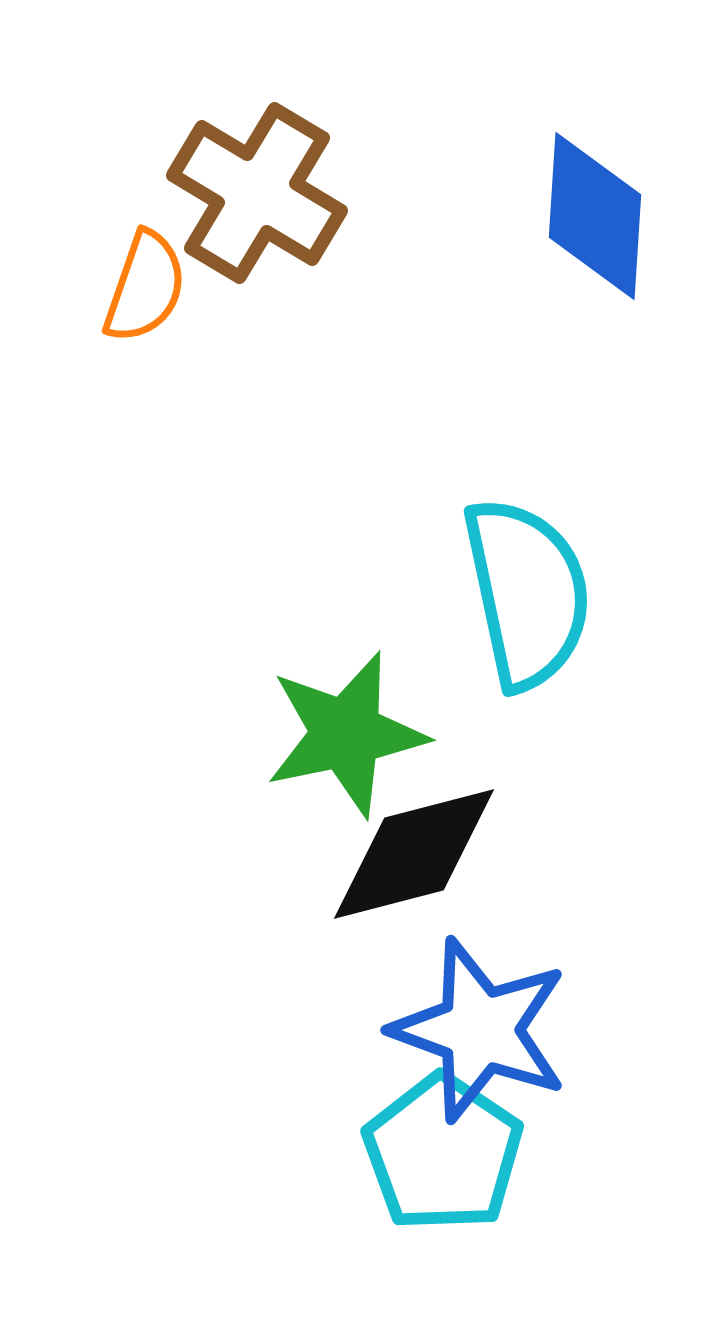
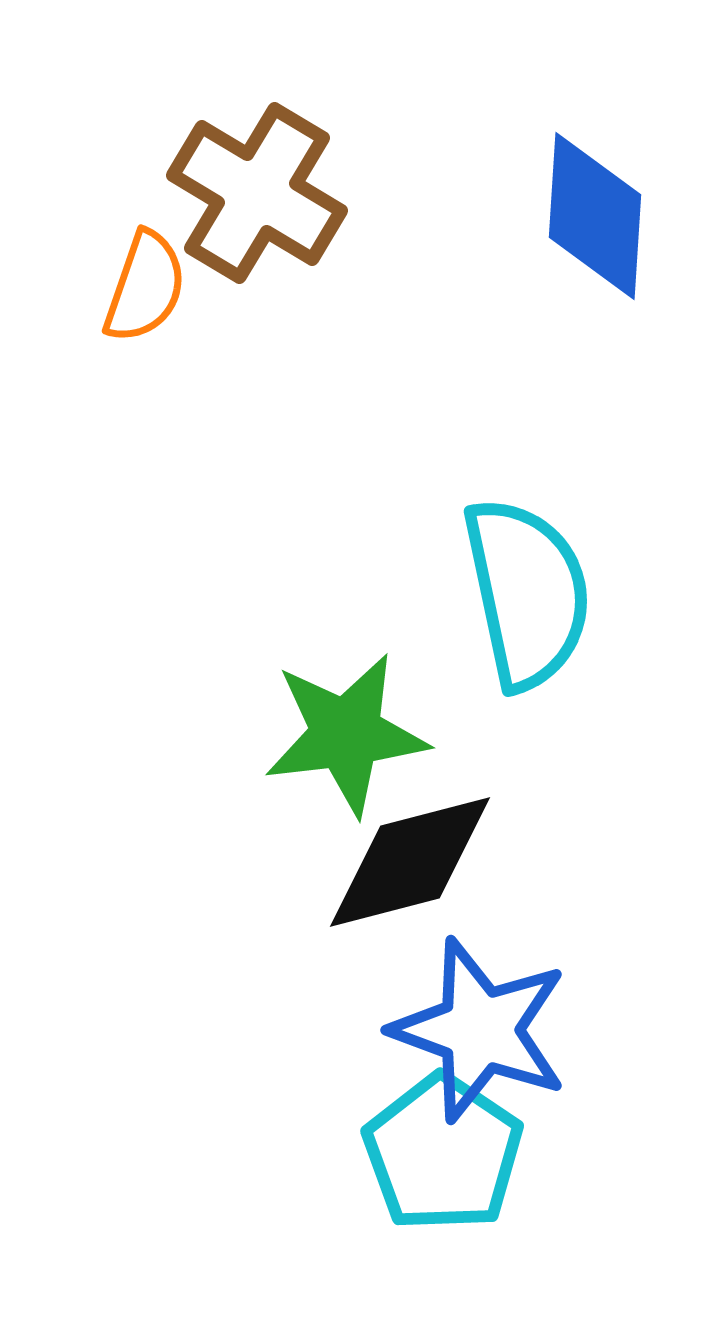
green star: rotated 5 degrees clockwise
black diamond: moved 4 px left, 8 px down
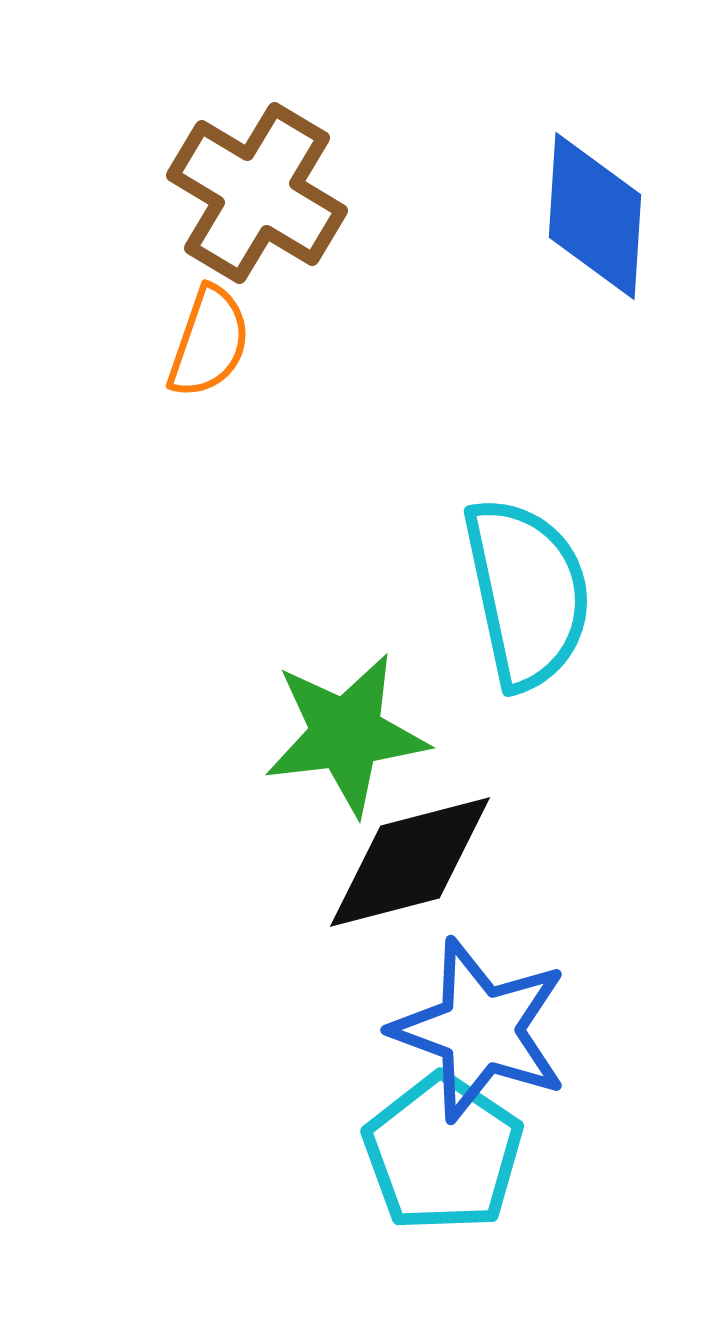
orange semicircle: moved 64 px right, 55 px down
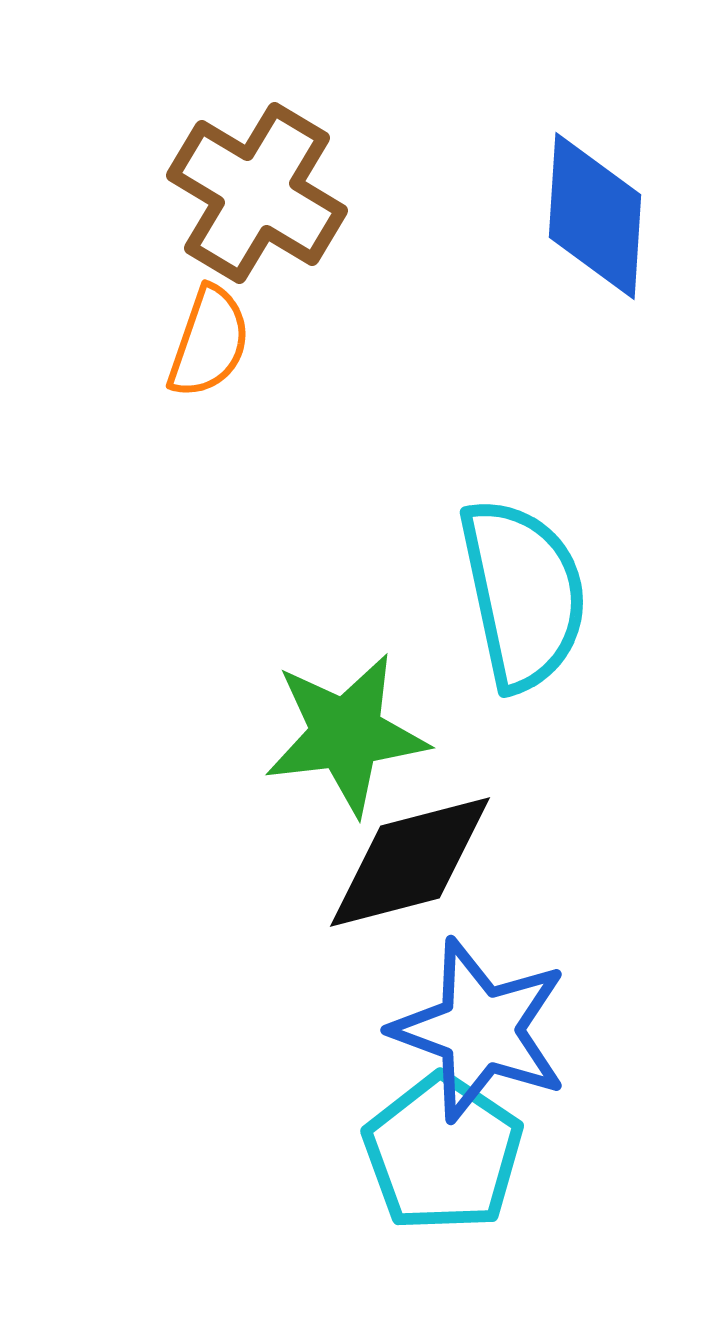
cyan semicircle: moved 4 px left, 1 px down
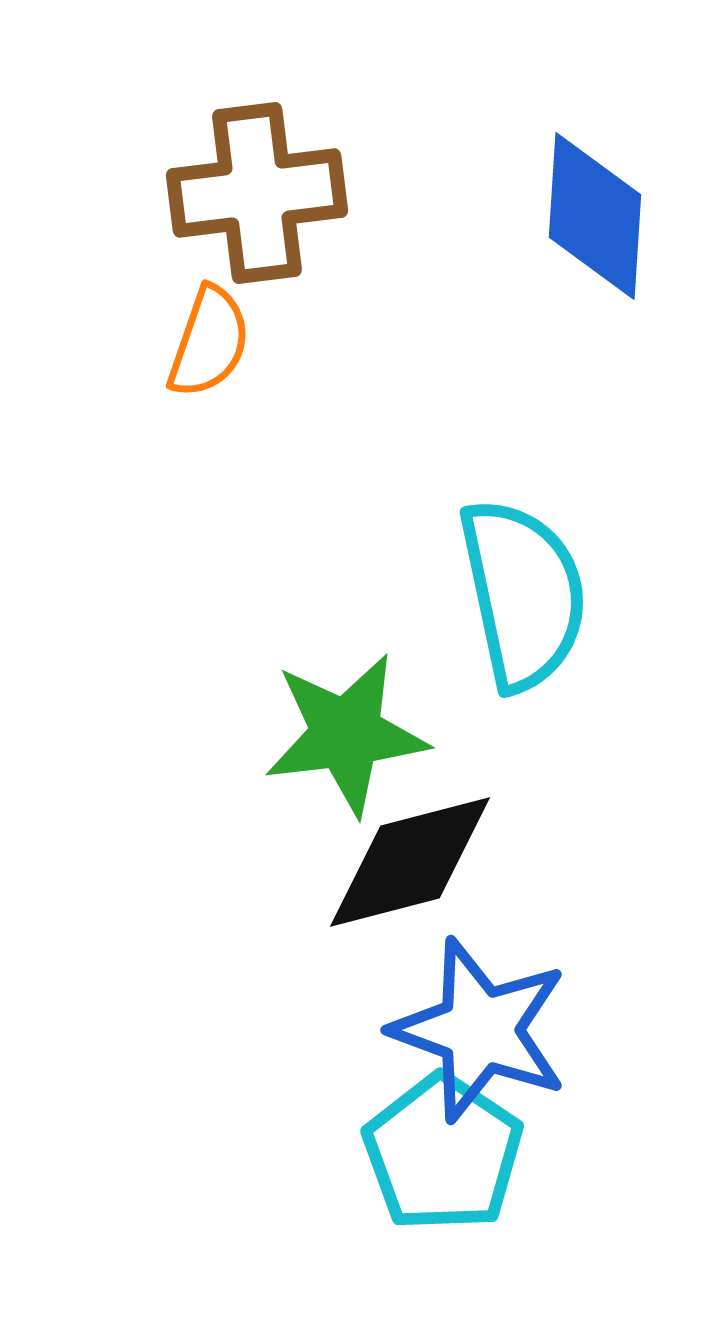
brown cross: rotated 38 degrees counterclockwise
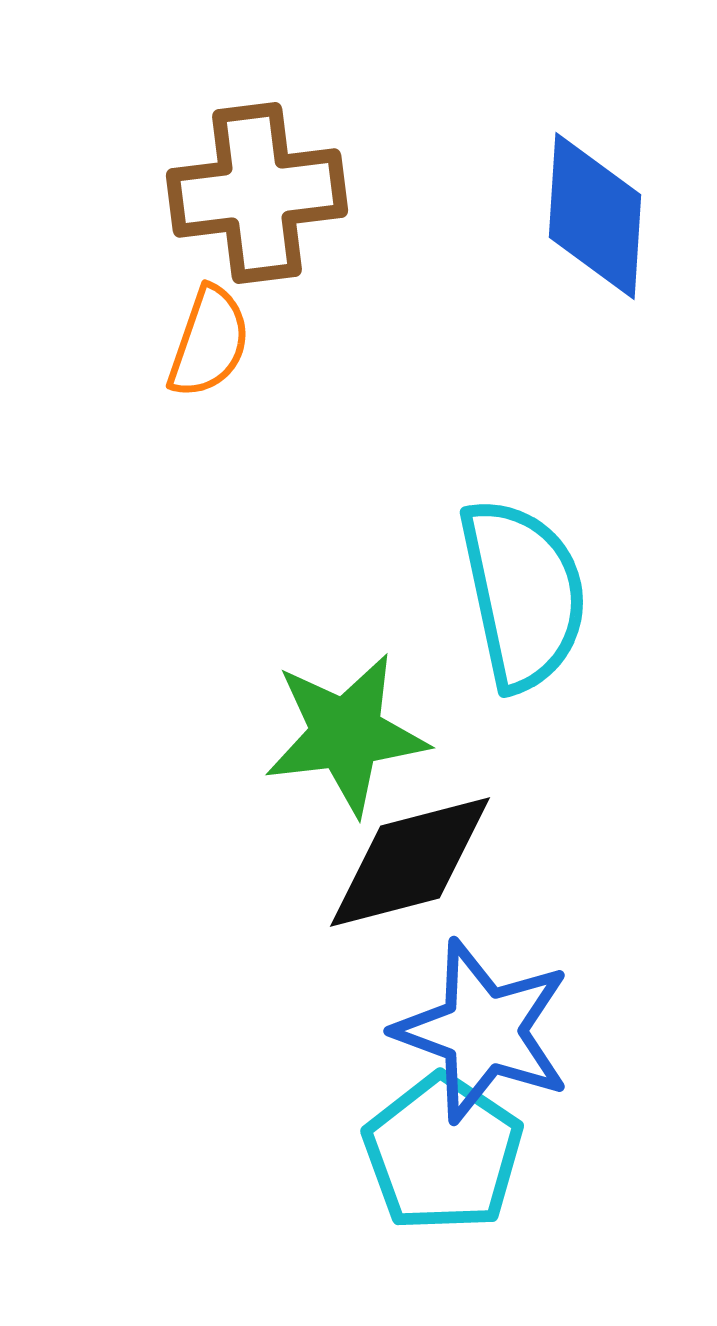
blue star: moved 3 px right, 1 px down
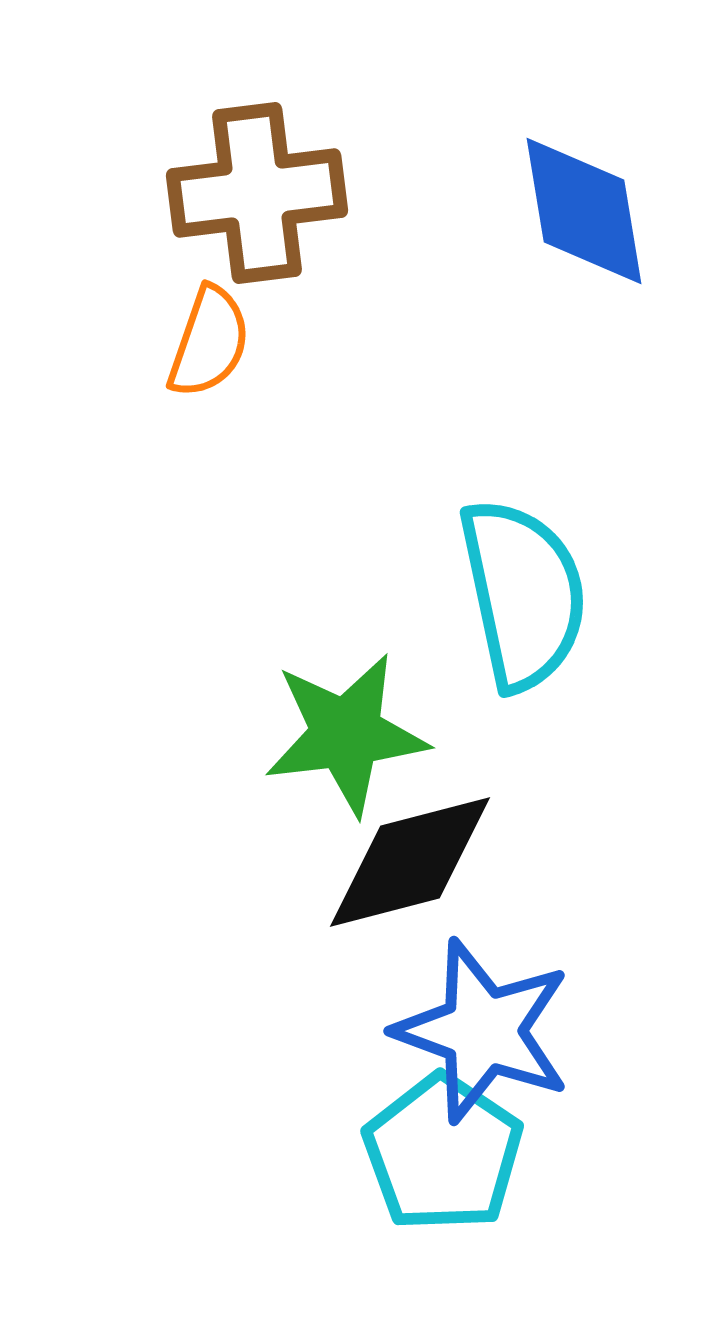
blue diamond: moved 11 px left, 5 px up; rotated 13 degrees counterclockwise
